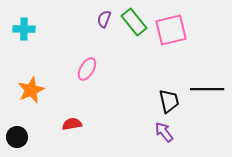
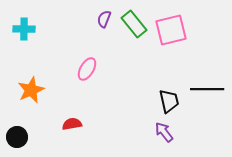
green rectangle: moved 2 px down
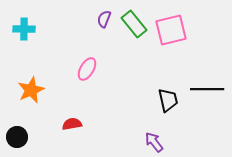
black trapezoid: moved 1 px left, 1 px up
purple arrow: moved 10 px left, 10 px down
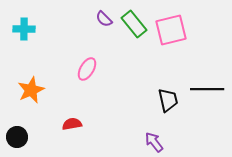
purple semicircle: rotated 66 degrees counterclockwise
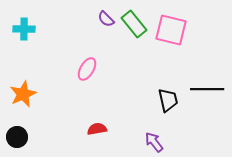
purple semicircle: moved 2 px right
pink square: rotated 28 degrees clockwise
orange star: moved 8 px left, 4 px down
red semicircle: moved 25 px right, 5 px down
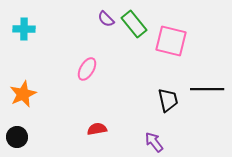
pink square: moved 11 px down
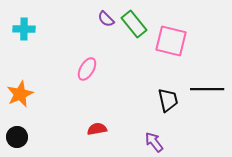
orange star: moved 3 px left
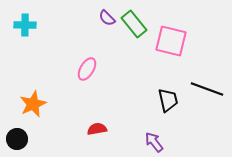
purple semicircle: moved 1 px right, 1 px up
cyan cross: moved 1 px right, 4 px up
black line: rotated 20 degrees clockwise
orange star: moved 13 px right, 10 px down
black circle: moved 2 px down
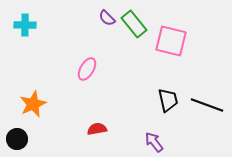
black line: moved 16 px down
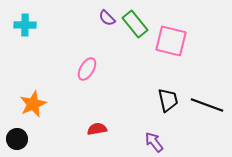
green rectangle: moved 1 px right
